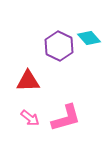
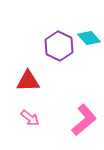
pink L-shape: moved 18 px right, 2 px down; rotated 24 degrees counterclockwise
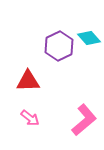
purple hexagon: rotated 8 degrees clockwise
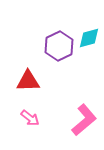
cyan diamond: rotated 65 degrees counterclockwise
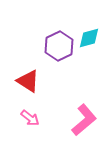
red triangle: rotated 35 degrees clockwise
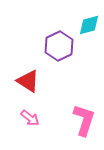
cyan diamond: moved 13 px up
pink L-shape: rotated 32 degrees counterclockwise
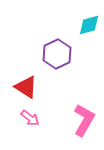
purple hexagon: moved 2 px left, 8 px down
red triangle: moved 2 px left, 6 px down
pink L-shape: rotated 12 degrees clockwise
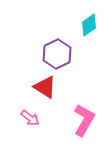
cyan diamond: rotated 20 degrees counterclockwise
red triangle: moved 19 px right
